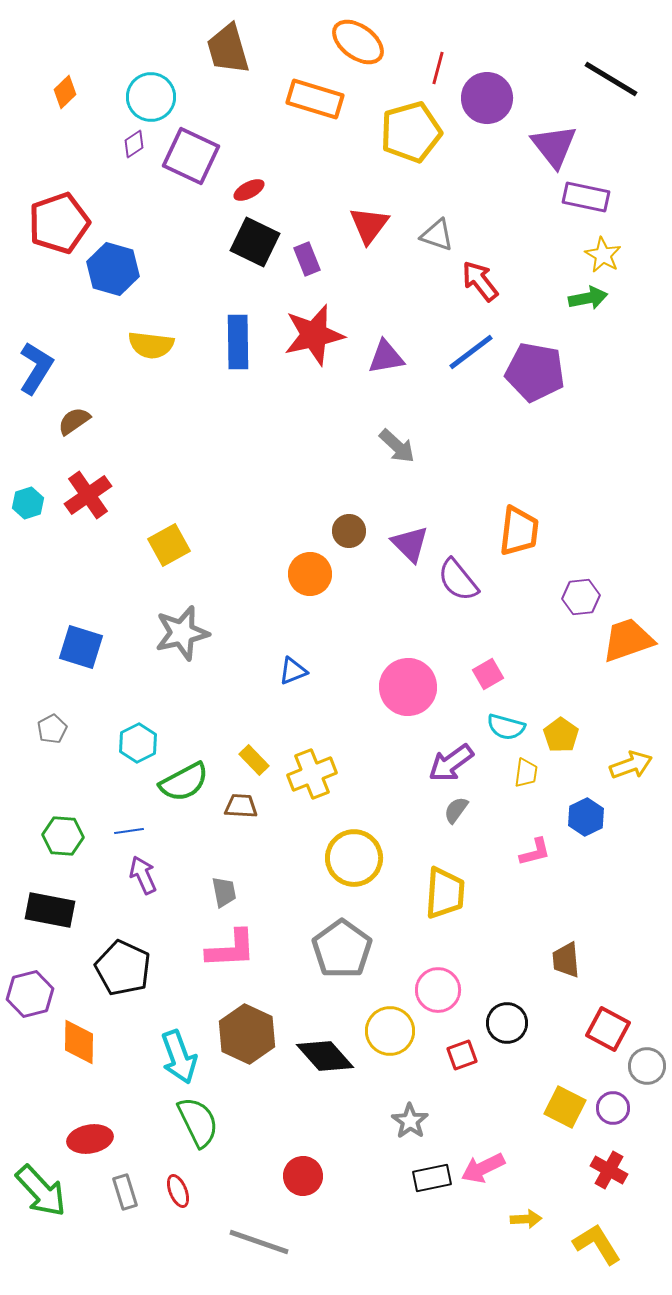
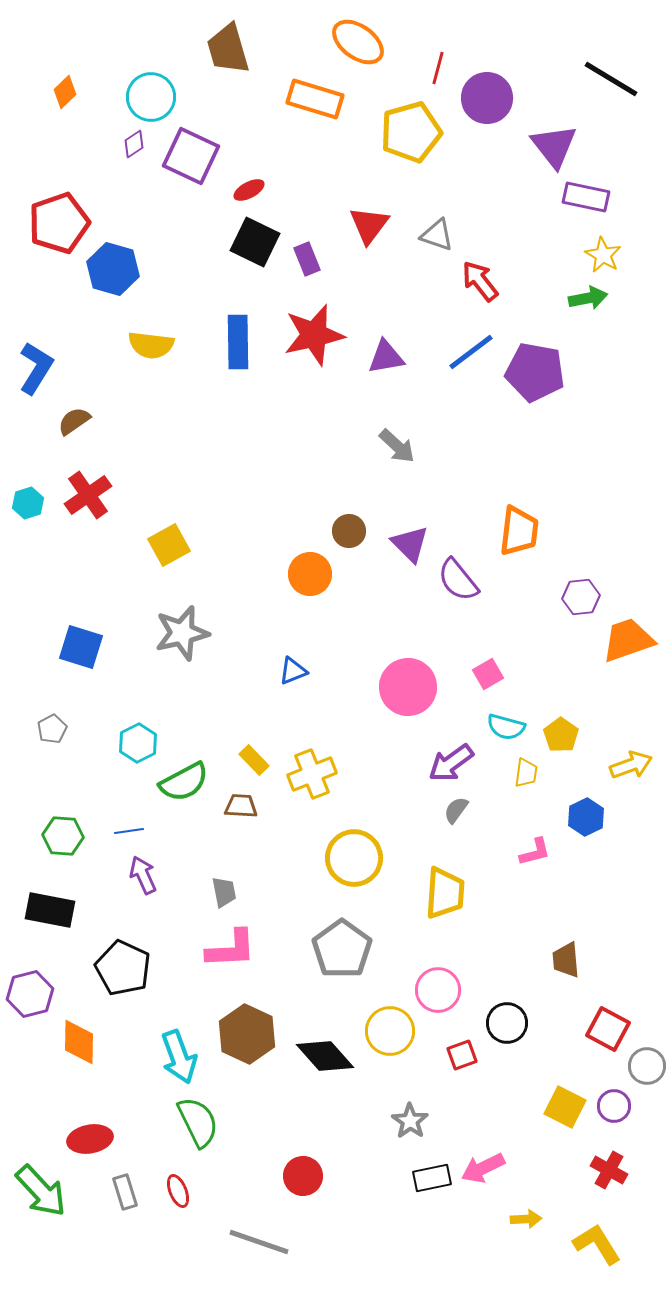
purple circle at (613, 1108): moved 1 px right, 2 px up
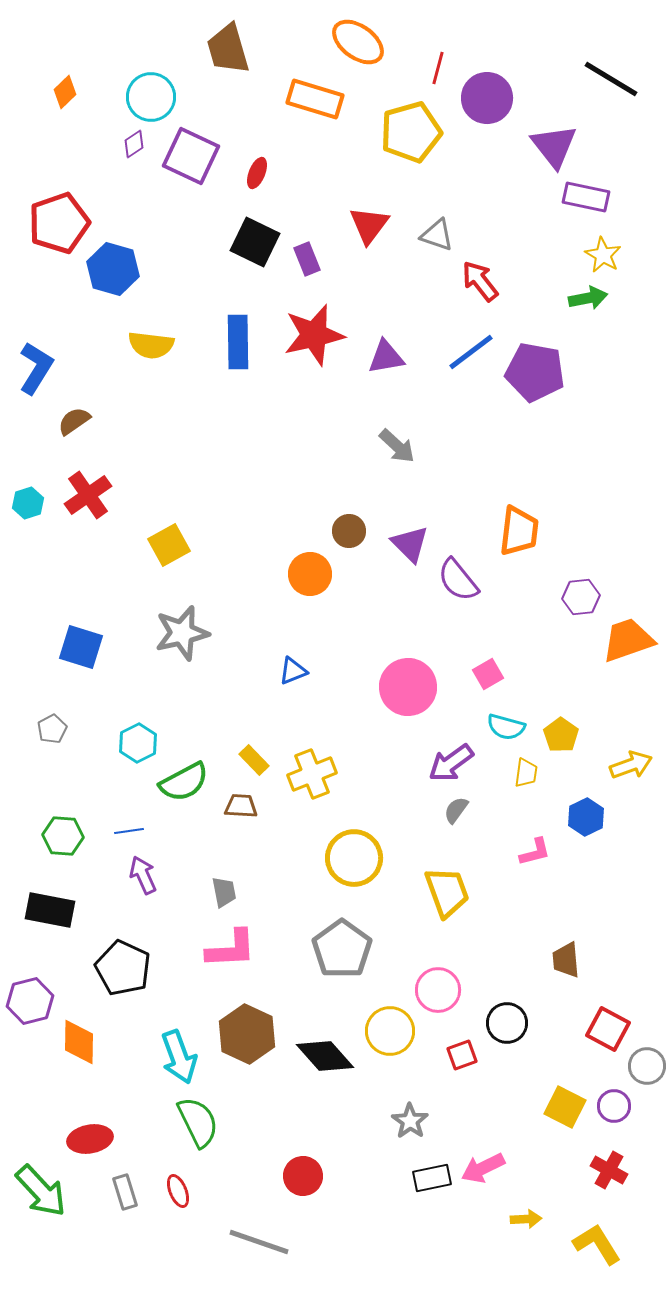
red ellipse at (249, 190): moved 8 px right, 17 px up; rotated 40 degrees counterclockwise
yellow trapezoid at (445, 893): moved 2 px right, 1 px up; rotated 24 degrees counterclockwise
purple hexagon at (30, 994): moved 7 px down
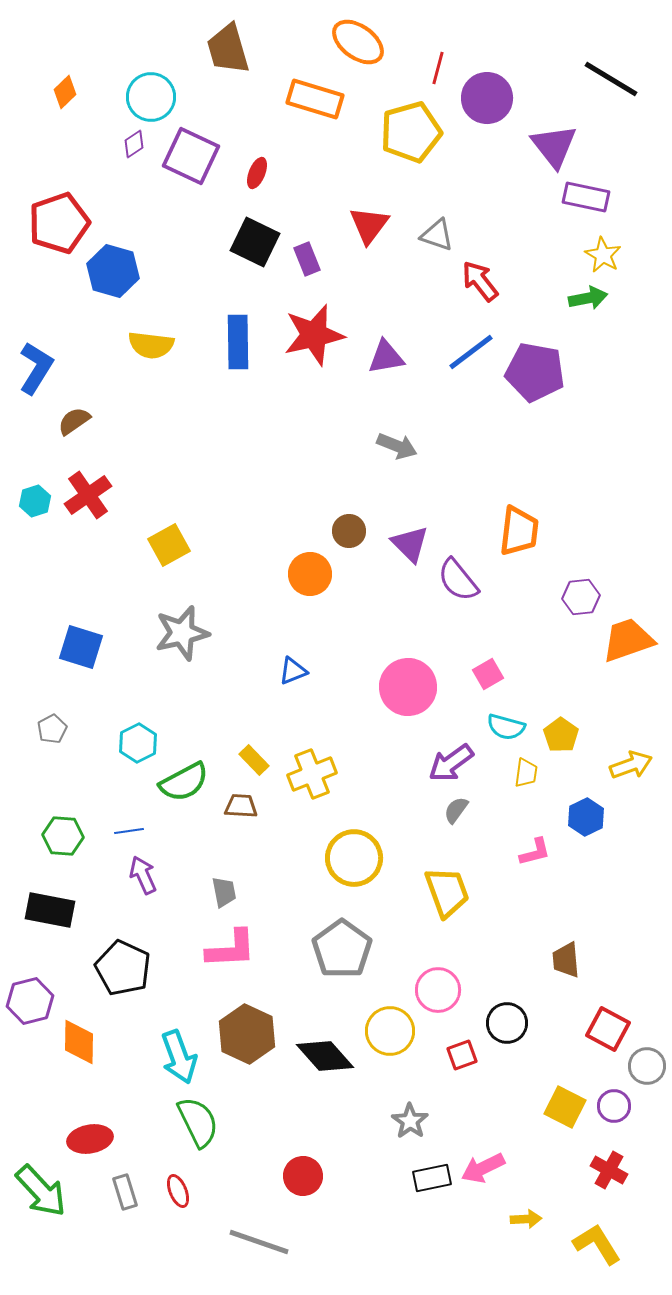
blue hexagon at (113, 269): moved 2 px down
gray arrow at (397, 446): rotated 21 degrees counterclockwise
cyan hexagon at (28, 503): moved 7 px right, 2 px up
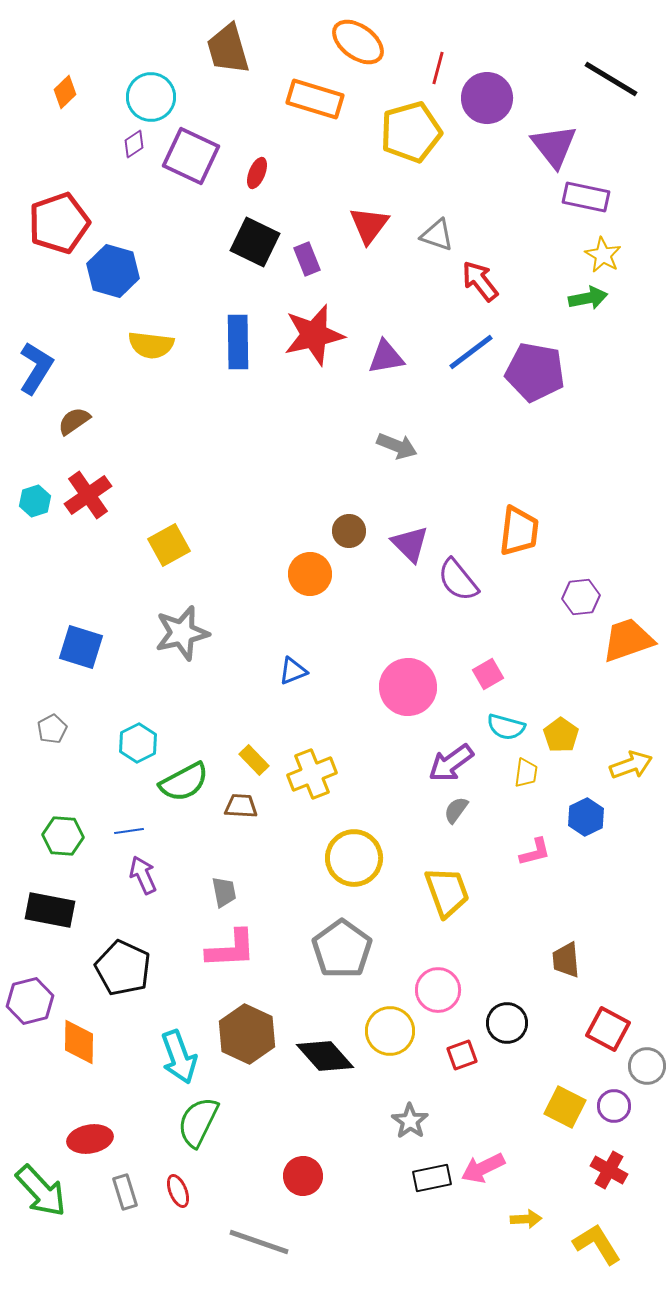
green semicircle at (198, 1122): rotated 128 degrees counterclockwise
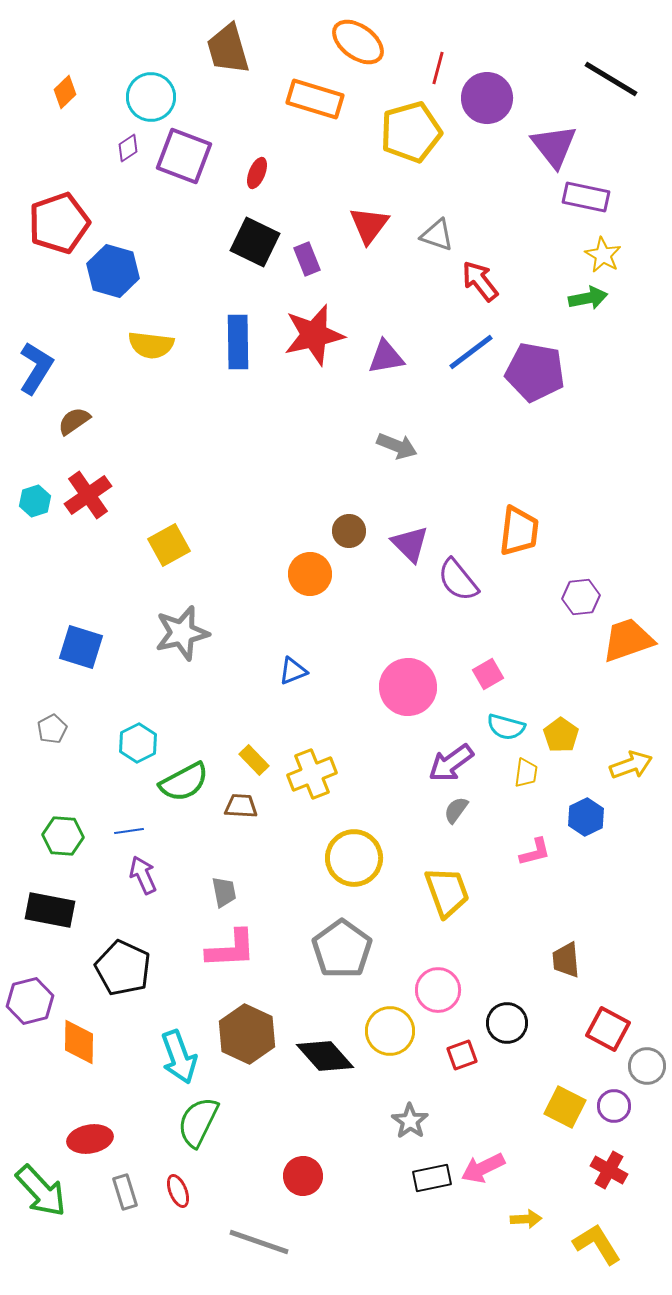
purple diamond at (134, 144): moved 6 px left, 4 px down
purple square at (191, 156): moved 7 px left; rotated 4 degrees counterclockwise
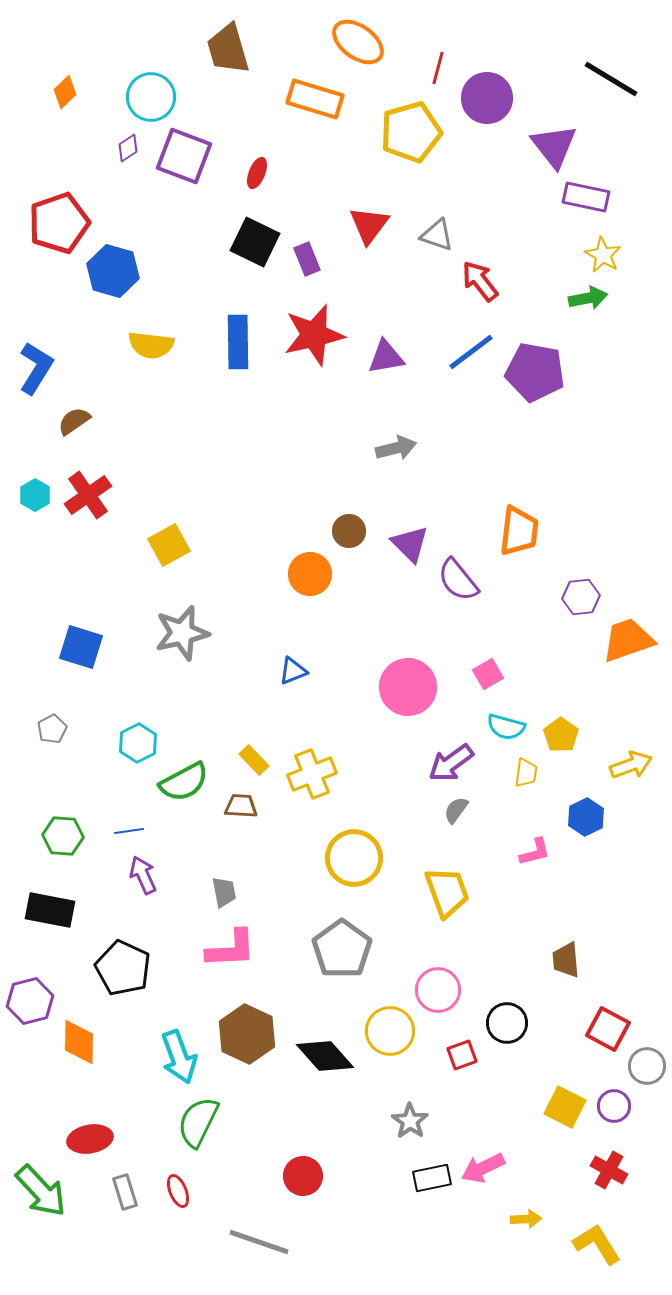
gray arrow at (397, 446): moved 1 px left, 2 px down; rotated 36 degrees counterclockwise
cyan hexagon at (35, 501): moved 6 px up; rotated 12 degrees counterclockwise
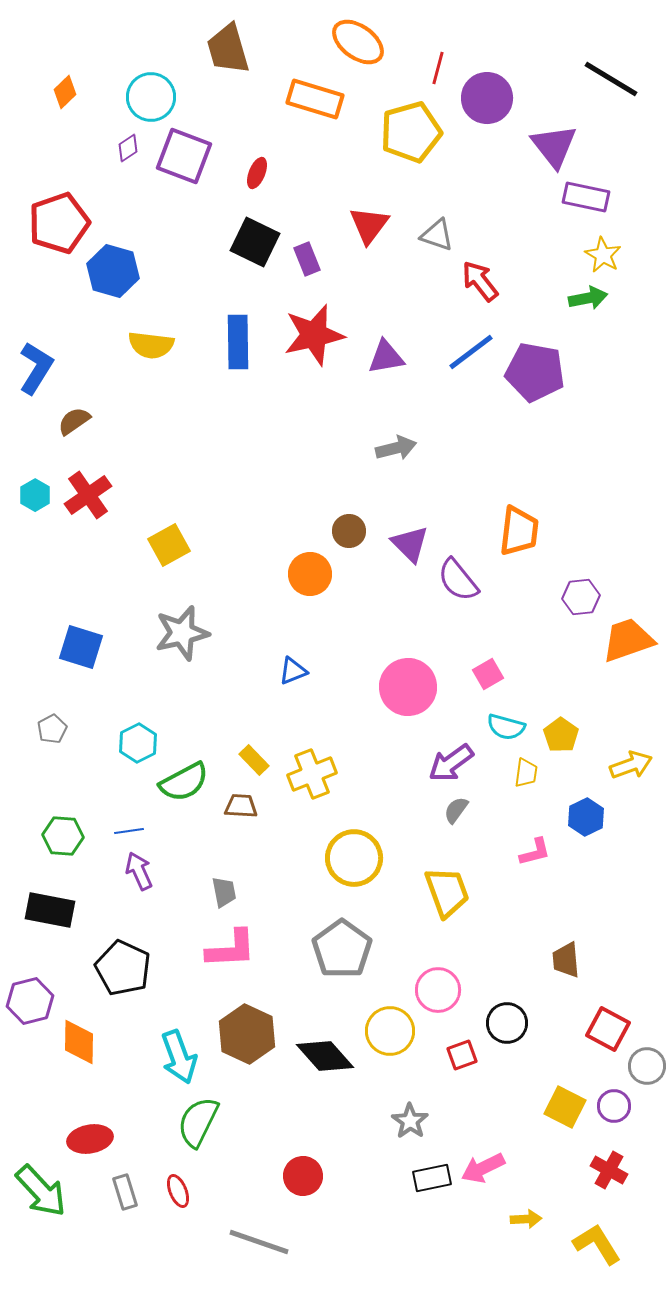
purple arrow at (143, 875): moved 4 px left, 4 px up
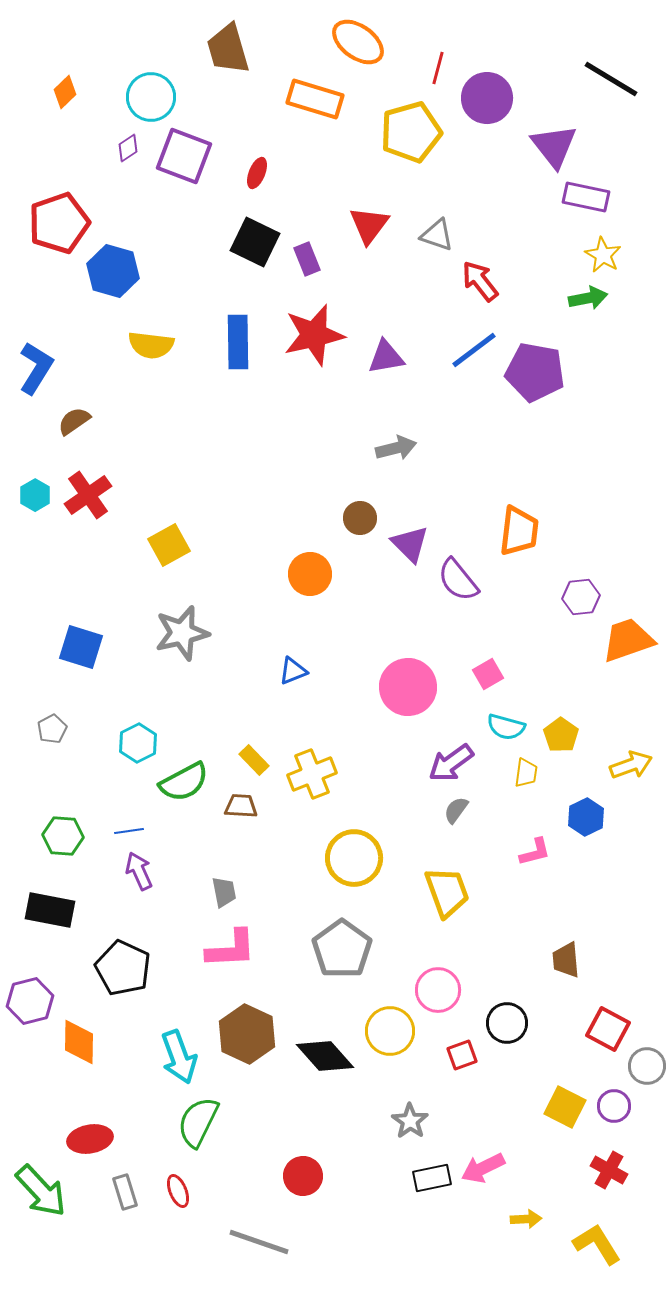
blue line at (471, 352): moved 3 px right, 2 px up
brown circle at (349, 531): moved 11 px right, 13 px up
